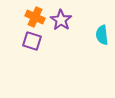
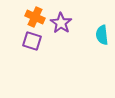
purple star: moved 3 px down
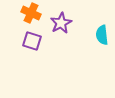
orange cross: moved 4 px left, 4 px up
purple star: rotated 10 degrees clockwise
